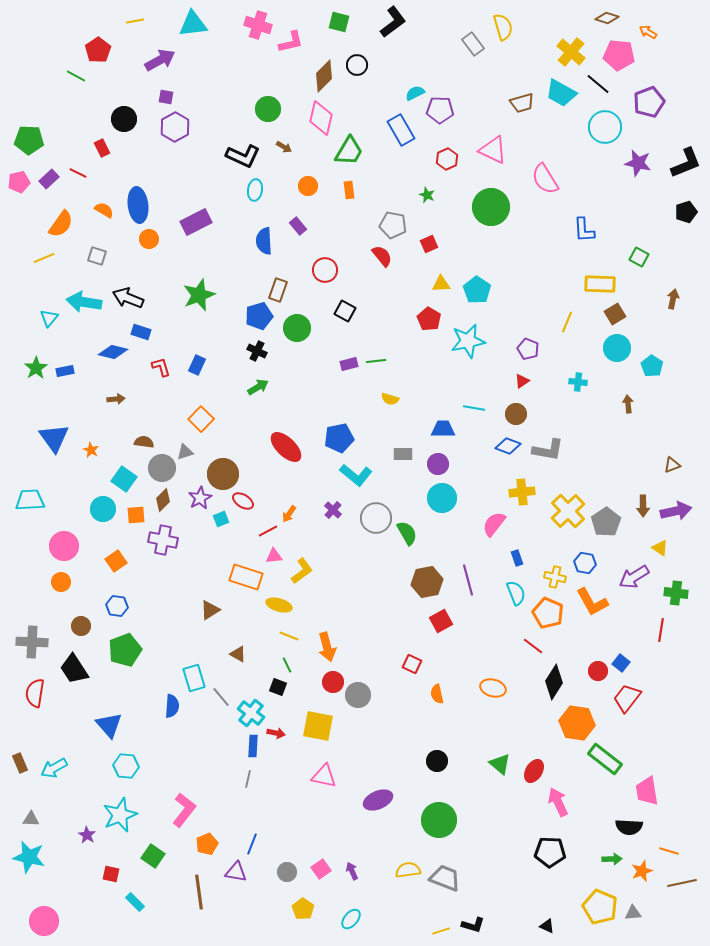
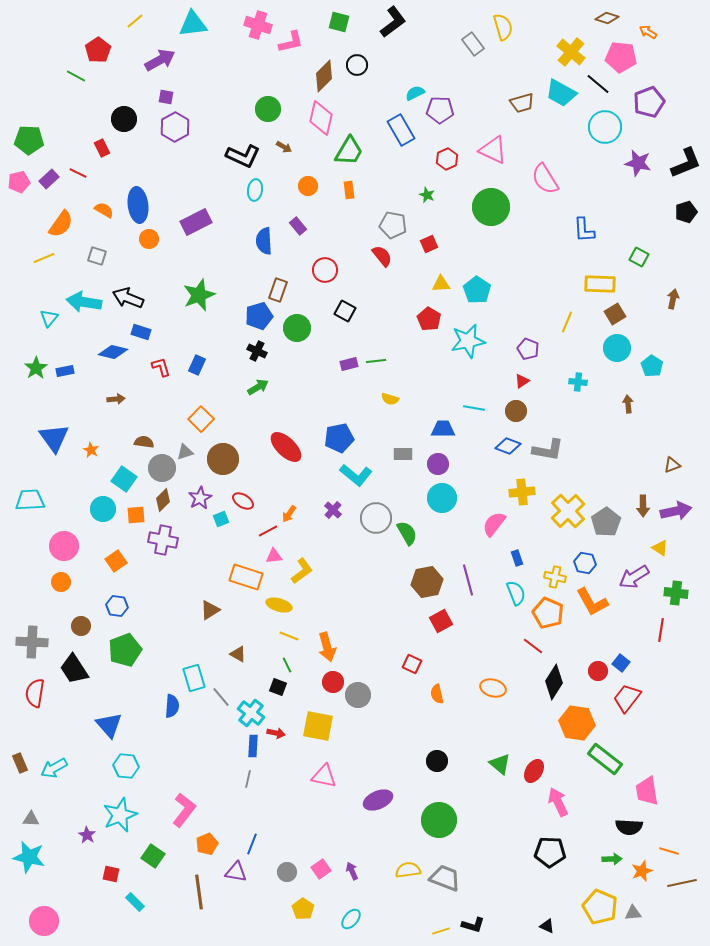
yellow line at (135, 21): rotated 30 degrees counterclockwise
pink pentagon at (619, 55): moved 2 px right, 2 px down
brown circle at (516, 414): moved 3 px up
brown circle at (223, 474): moved 15 px up
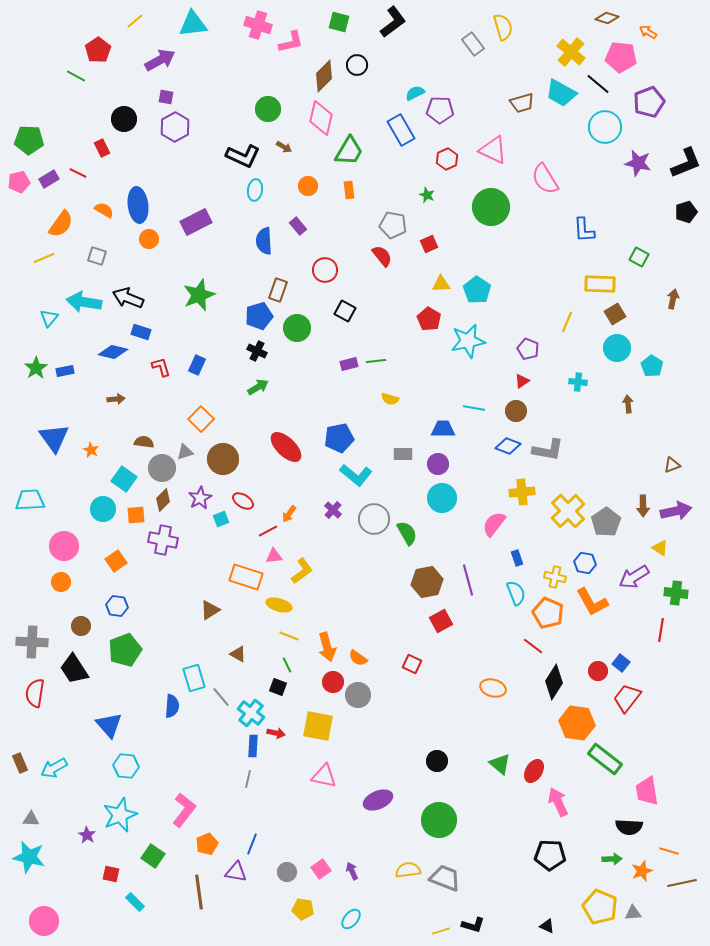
purple rectangle at (49, 179): rotated 12 degrees clockwise
gray circle at (376, 518): moved 2 px left, 1 px down
orange semicircle at (437, 694): moved 79 px left, 36 px up; rotated 42 degrees counterclockwise
black pentagon at (550, 852): moved 3 px down
yellow pentagon at (303, 909): rotated 25 degrees counterclockwise
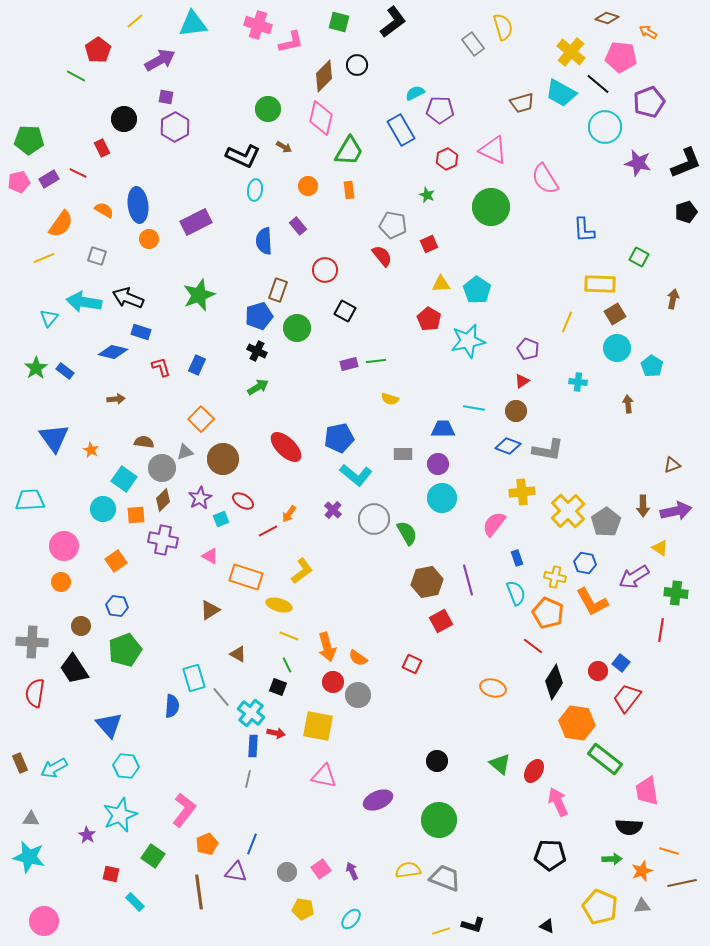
blue rectangle at (65, 371): rotated 48 degrees clockwise
pink triangle at (274, 556): moved 64 px left; rotated 36 degrees clockwise
gray triangle at (633, 913): moved 9 px right, 7 px up
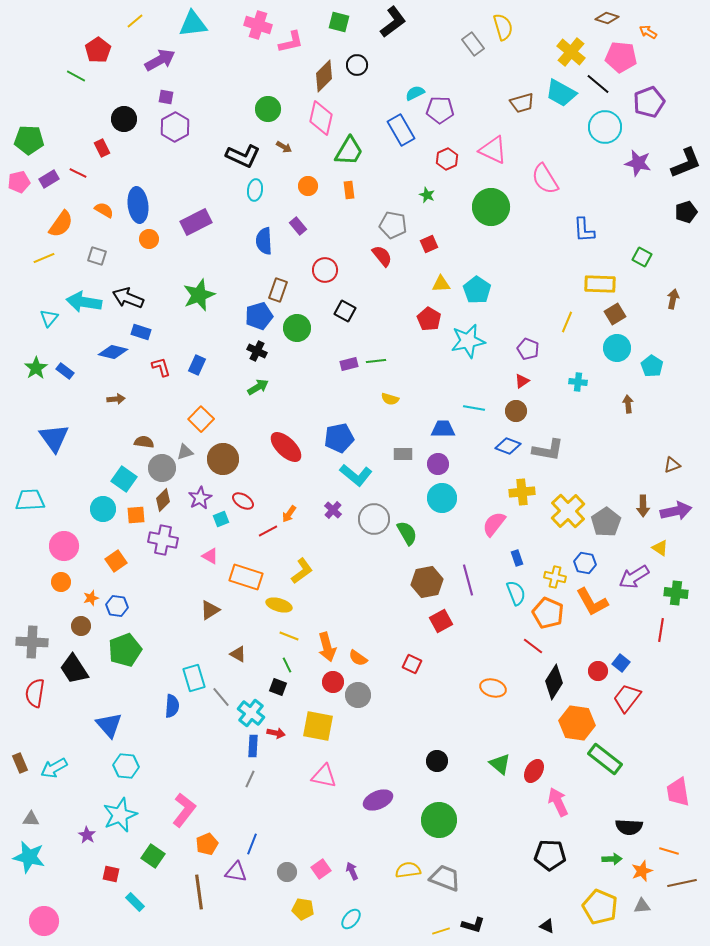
green square at (639, 257): moved 3 px right
orange star at (91, 450): moved 148 px down; rotated 28 degrees clockwise
gray line at (248, 779): moved 2 px right; rotated 12 degrees clockwise
pink trapezoid at (647, 791): moved 31 px right, 1 px down
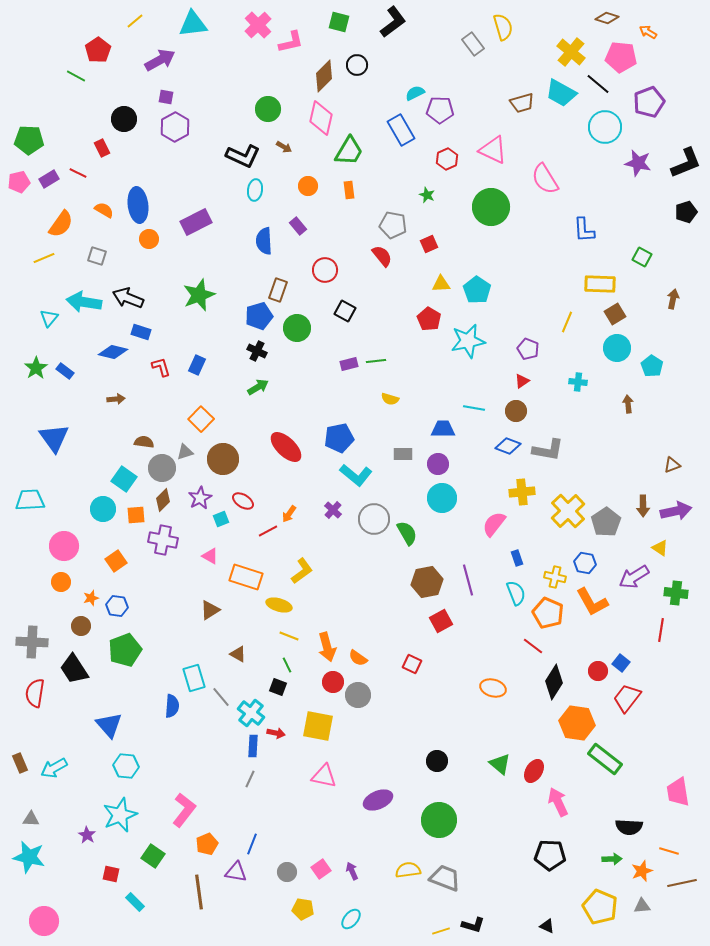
pink cross at (258, 25): rotated 28 degrees clockwise
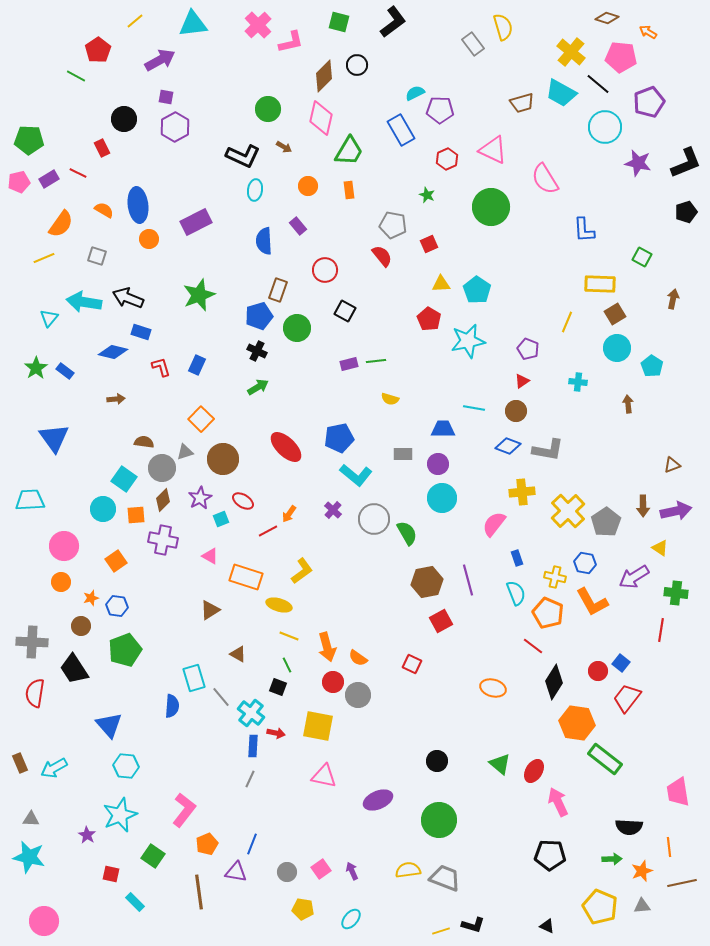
orange line at (669, 851): moved 4 px up; rotated 66 degrees clockwise
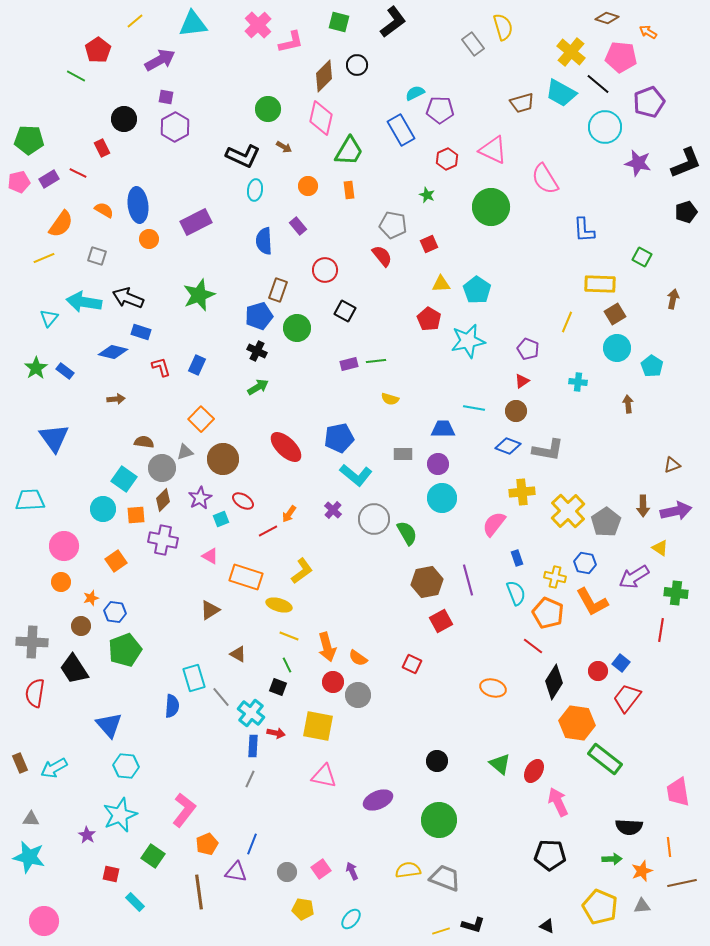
blue hexagon at (117, 606): moved 2 px left, 6 px down
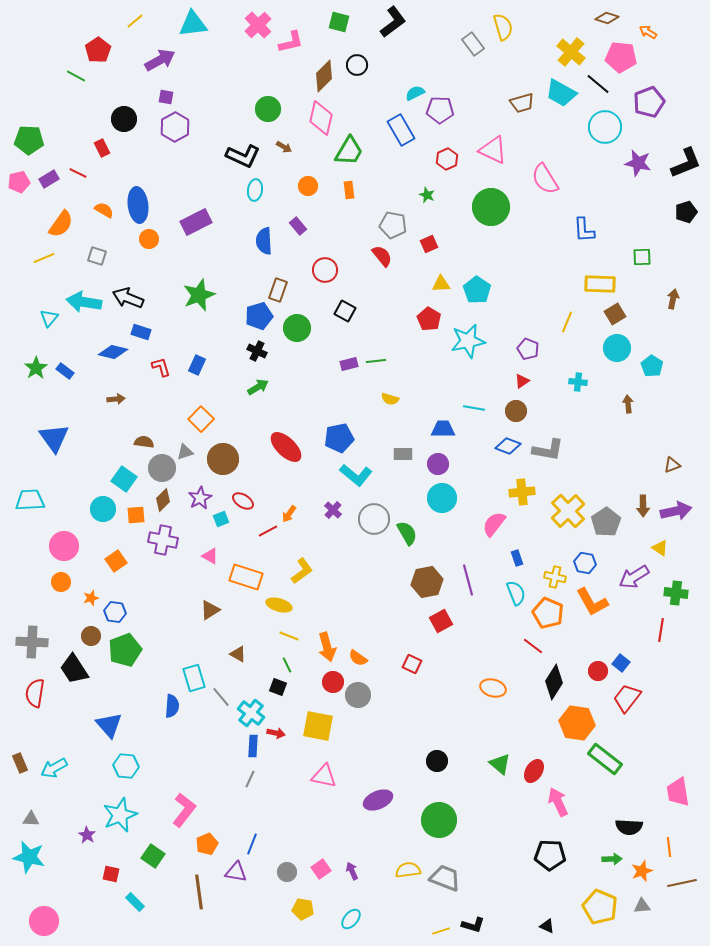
green square at (642, 257): rotated 30 degrees counterclockwise
brown circle at (81, 626): moved 10 px right, 10 px down
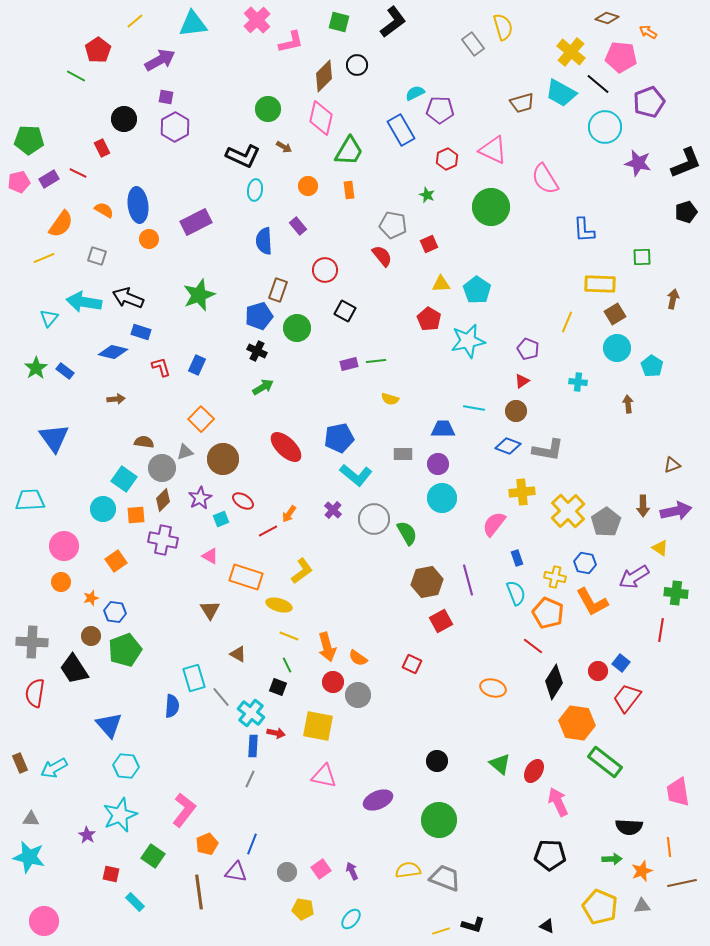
pink cross at (258, 25): moved 1 px left, 5 px up
green arrow at (258, 387): moved 5 px right
brown triangle at (210, 610): rotated 30 degrees counterclockwise
green rectangle at (605, 759): moved 3 px down
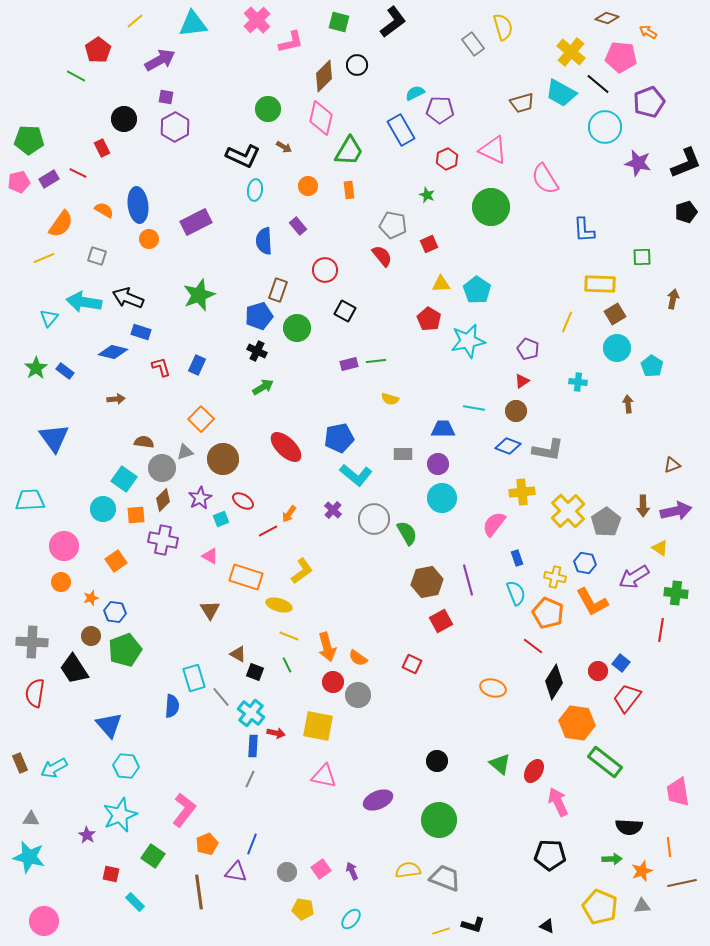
black square at (278, 687): moved 23 px left, 15 px up
